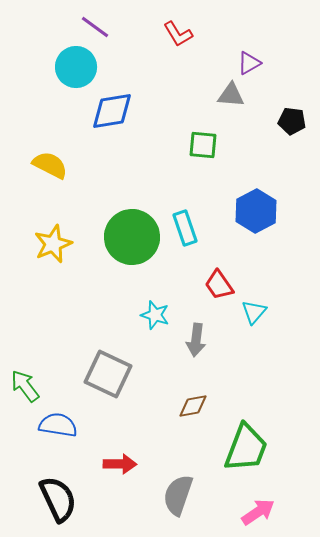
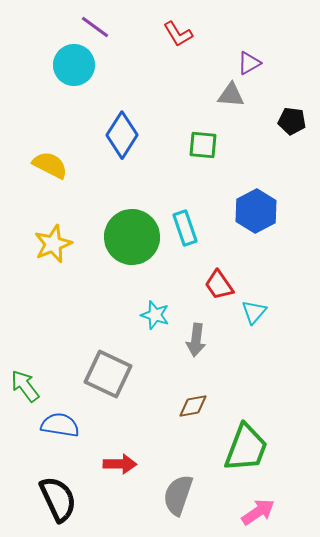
cyan circle: moved 2 px left, 2 px up
blue diamond: moved 10 px right, 24 px down; rotated 48 degrees counterclockwise
blue semicircle: moved 2 px right
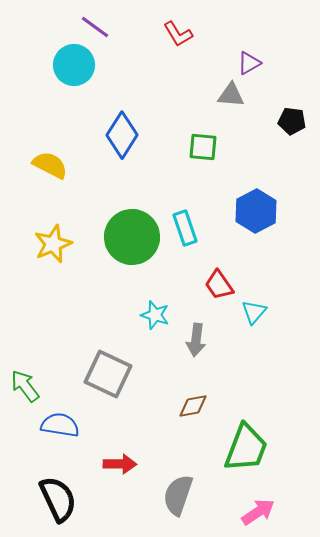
green square: moved 2 px down
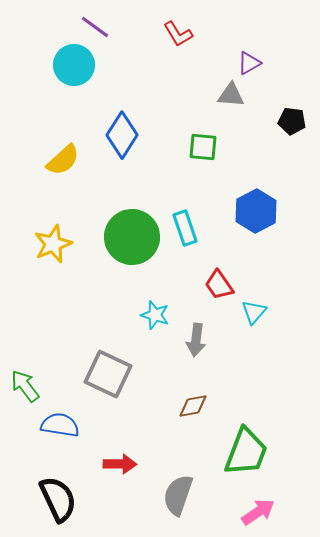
yellow semicircle: moved 13 px right, 5 px up; rotated 111 degrees clockwise
green trapezoid: moved 4 px down
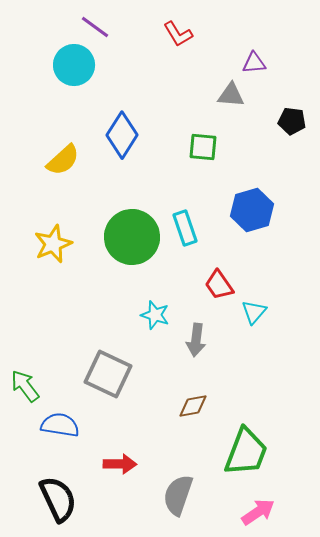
purple triangle: moved 5 px right; rotated 25 degrees clockwise
blue hexagon: moved 4 px left, 1 px up; rotated 12 degrees clockwise
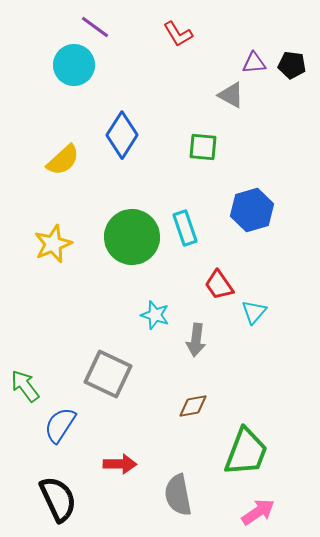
gray triangle: rotated 24 degrees clockwise
black pentagon: moved 56 px up
blue semicircle: rotated 66 degrees counterclockwise
gray semicircle: rotated 30 degrees counterclockwise
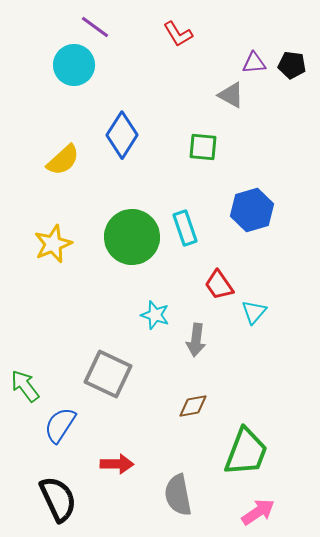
red arrow: moved 3 px left
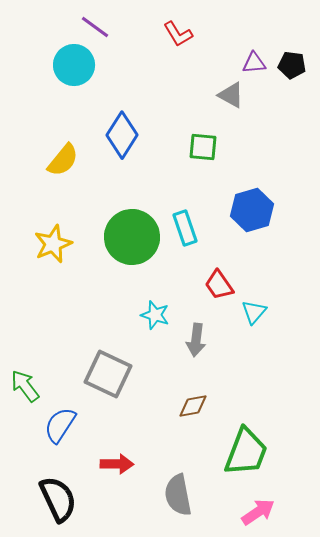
yellow semicircle: rotated 9 degrees counterclockwise
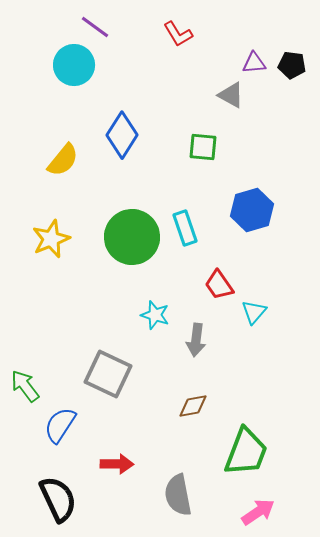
yellow star: moved 2 px left, 5 px up
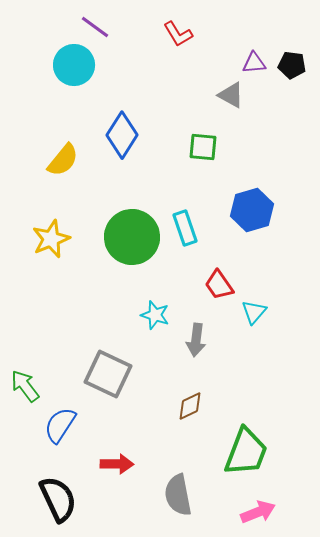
brown diamond: moved 3 px left; rotated 16 degrees counterclockwise
pink arrow: rotated 12 degrees clockwise
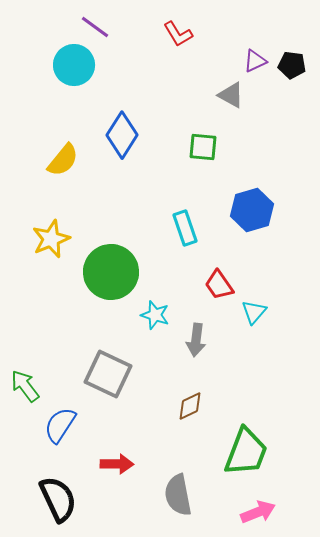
purple triangle: moved 1 px right, 2 px up; rotated 20 degrees counterclockwise
green circle: moved 21 px left, 35 px down
